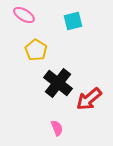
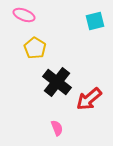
pink ellipse: rotated 10 degrees counterclockwise
cyan square: moved 22 px right
yellow pentagon: moved 1 px left, 2 px up
black cross: moved 1 px left, 1 px up
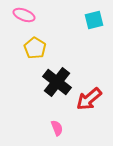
cyan square: moved 1 px left, 1 px up
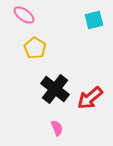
pink ellipse: rotated 15 degrees clockwise
black cross: moved 2 px left, 7 px down
red arrow: moved 1 px right, 1 px up
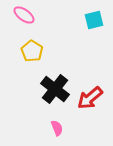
yellow pentagon: moved 3 px left, 3 px down
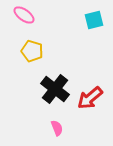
yellow pentagon: rotated 15 degrees counterclockwise
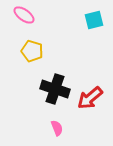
black cross: rotated 20 degrees counterclockwise
